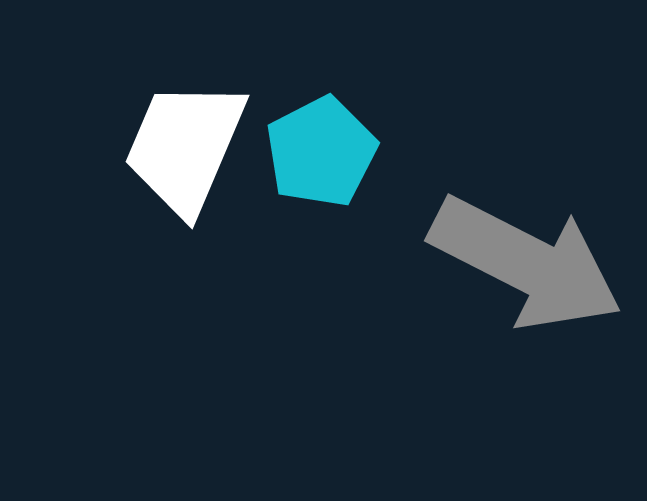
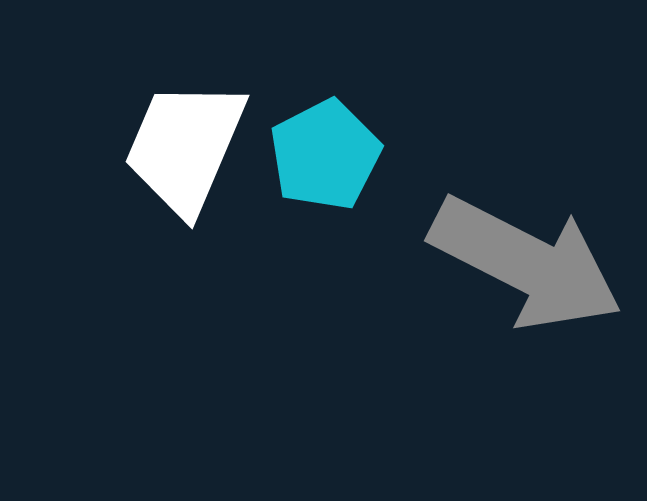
cyan pentagon: moved 4 px right, 3 px down
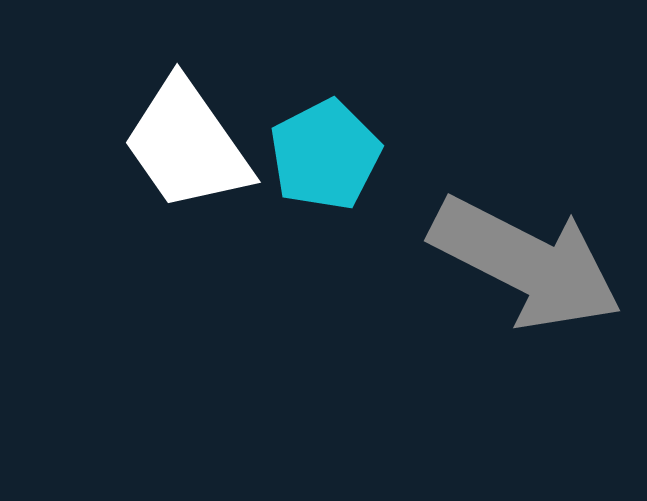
white trapezoid: moved 2 px right, 2 px up; rotated 58 degrees counterclockwise
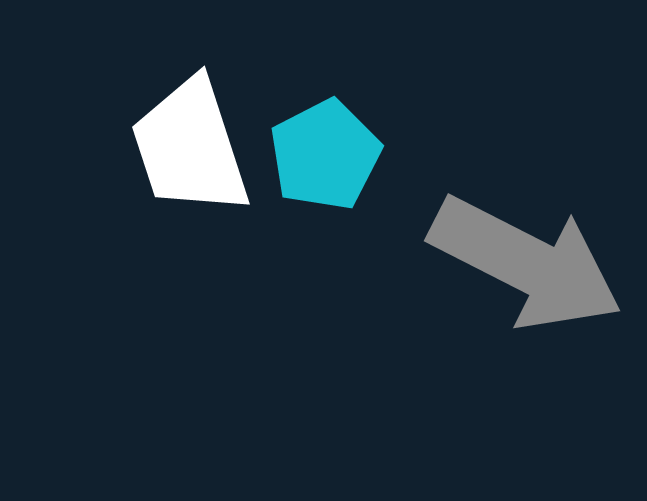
white trapezoid: moved 3 px right, 2 px down; rotated 17 degrees clockwise
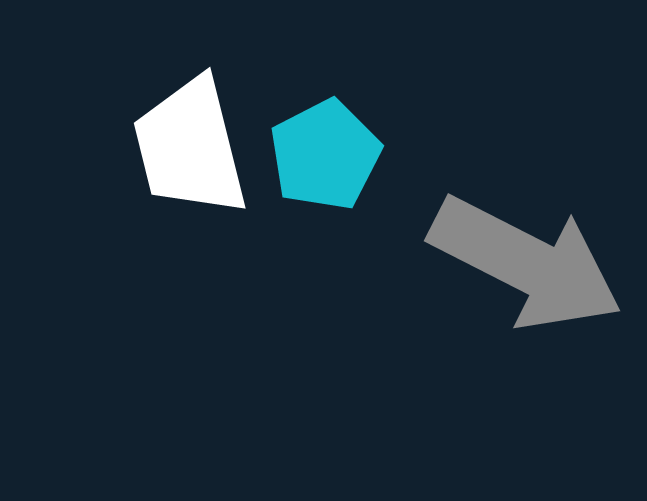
white trapezoid: rotated 4 degrees clockwise
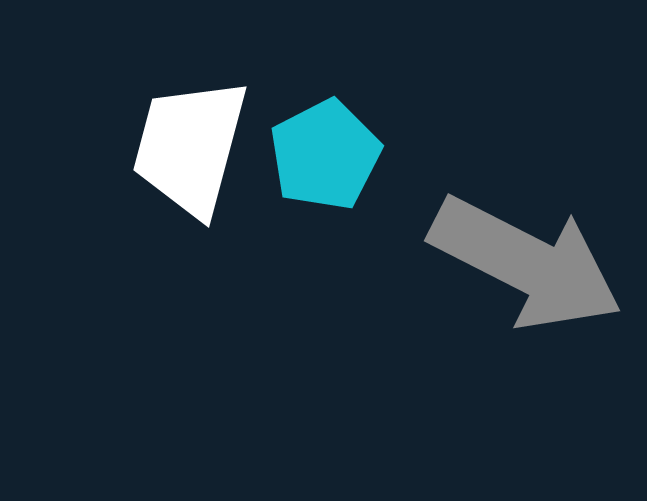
white trapezoid: rotated 29 degrees clockwise
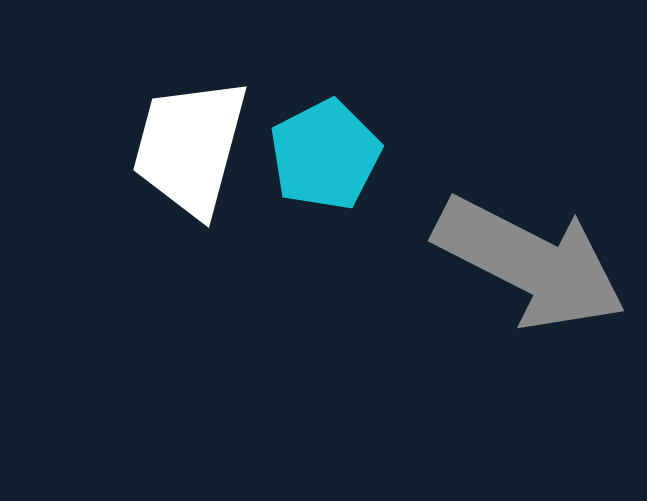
gray arrow: moved 4 px right
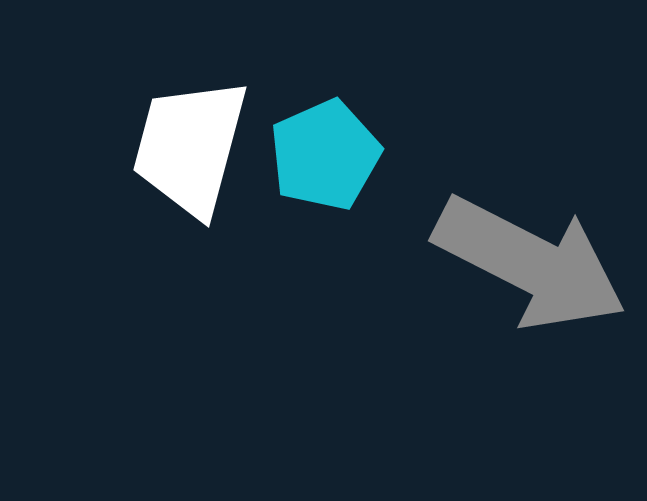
cyan pentagon: rotated 3 degrees clockwise
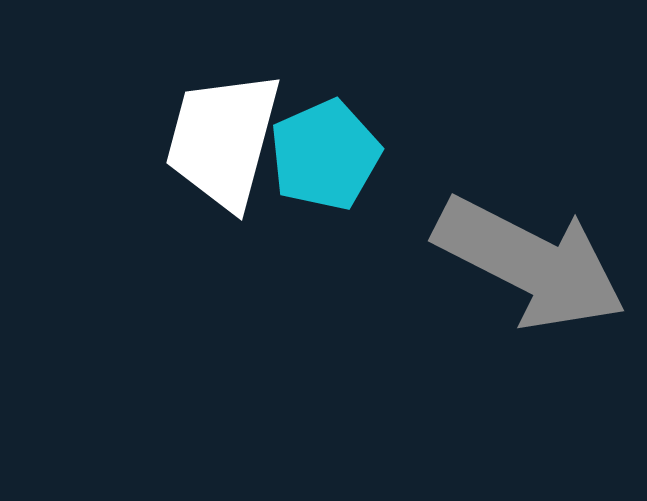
white trapezoid: moved 33 px right, 7 px up
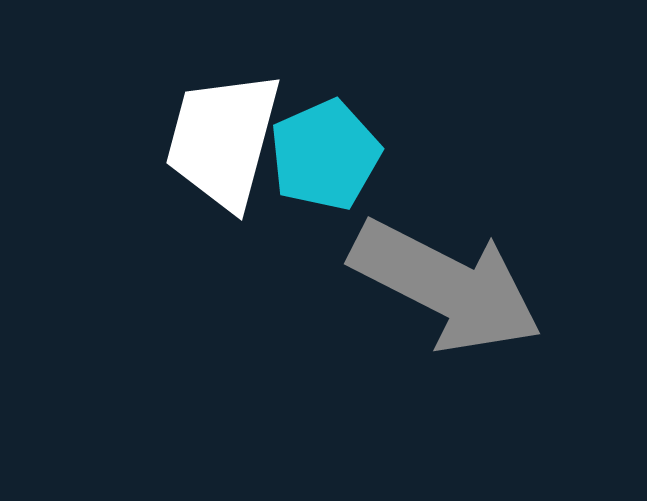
gray arrow: moved 84 px left, 23 px down
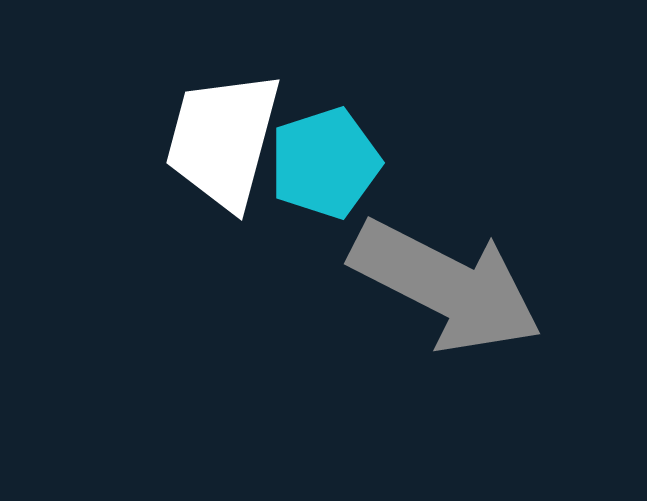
cyan pentagon: moved 8 px down; rotated 6 degrees clockwise
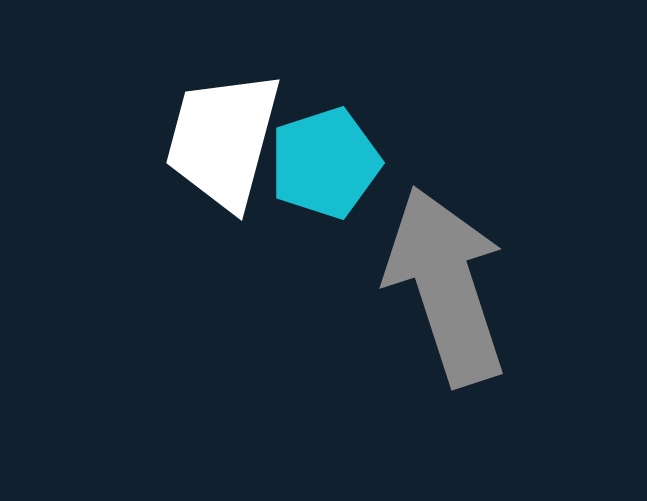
gray arrow: rotated 135 degrees counterclockwise
